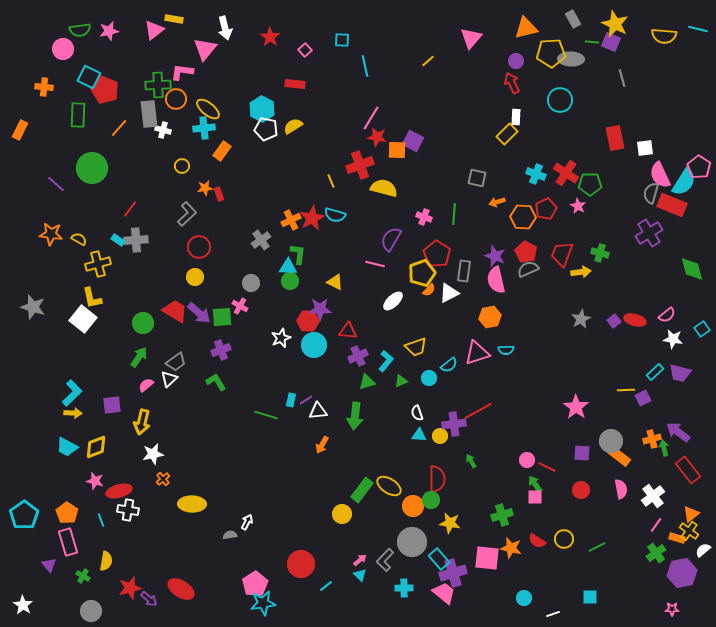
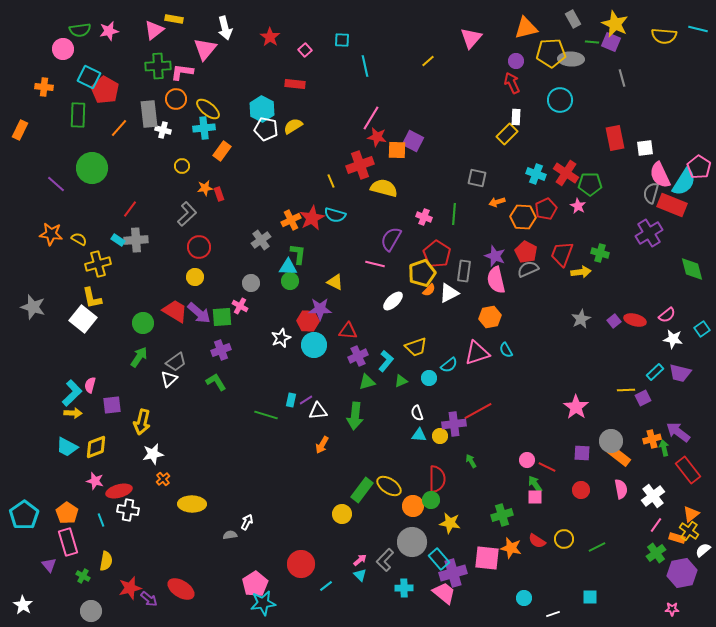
green cross at (158, 85): moved 19 px up
red pentagon at (105, 90): rotated 8 degrees clockwise
cyan semicircle at (506, 350): rotated 63 degrees clockwise
pink semicircle at (146, 385): moved 56 px left; rotated 35 degrees counterclockwise
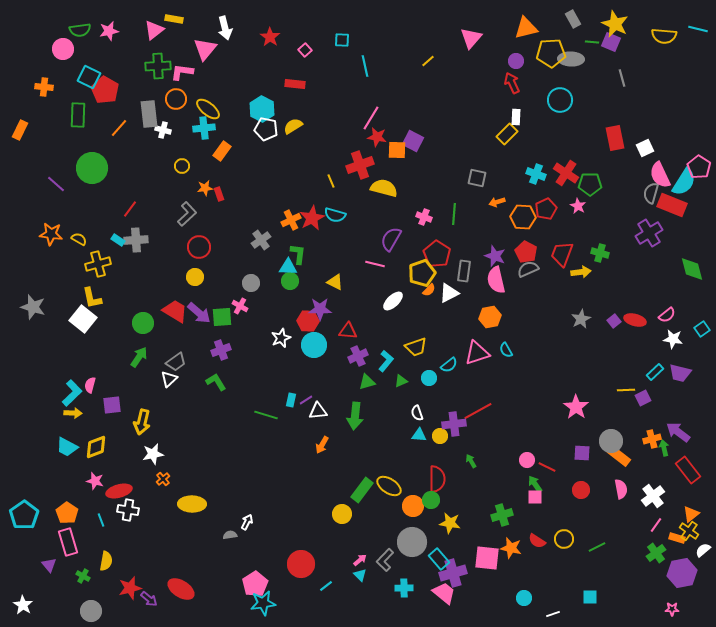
white square at (645, 148): rotated 18 degrees counterclockwise
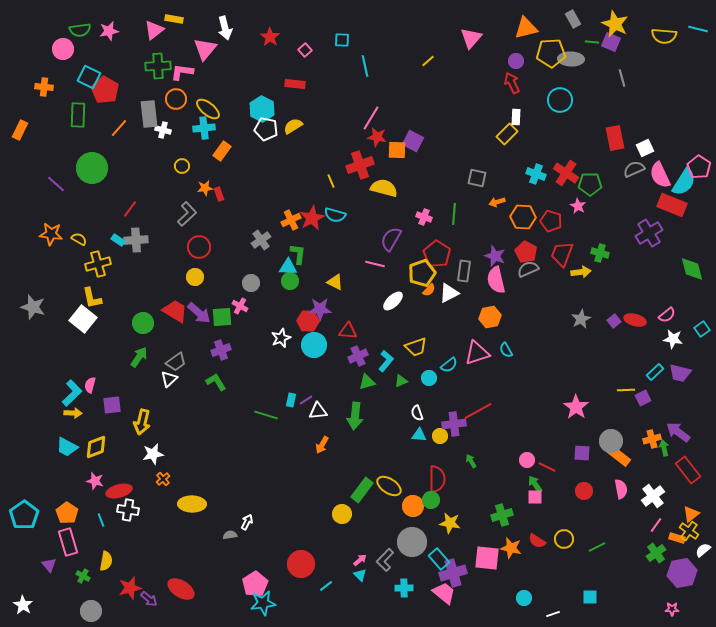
gray semicircle at (651, 193): moved 17 px left, 24 px up; rotated 50 degrees clockwise
red pentagon at (546, 209): moved 5 px right, 12 px down; rotated 30 degrees counterclockwise
red circle at (581, 490): moved 3 px right, 1 px down
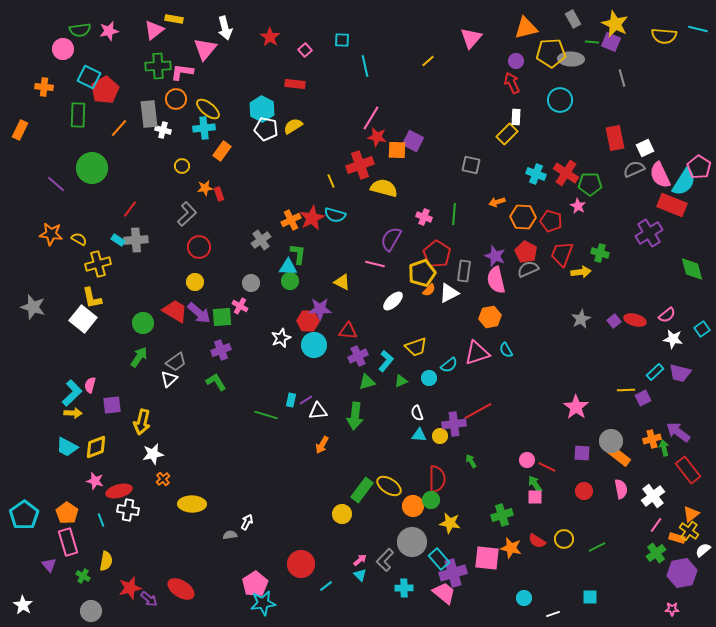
red pentagon at (105, 90): rotated 12 degrees clockwise
gray square at (477, 178): moved 6 px left, 13 px up
yellow circle at (195, 277): moved 5 px down
yellow triangle at (335, 282): moved 7 px right
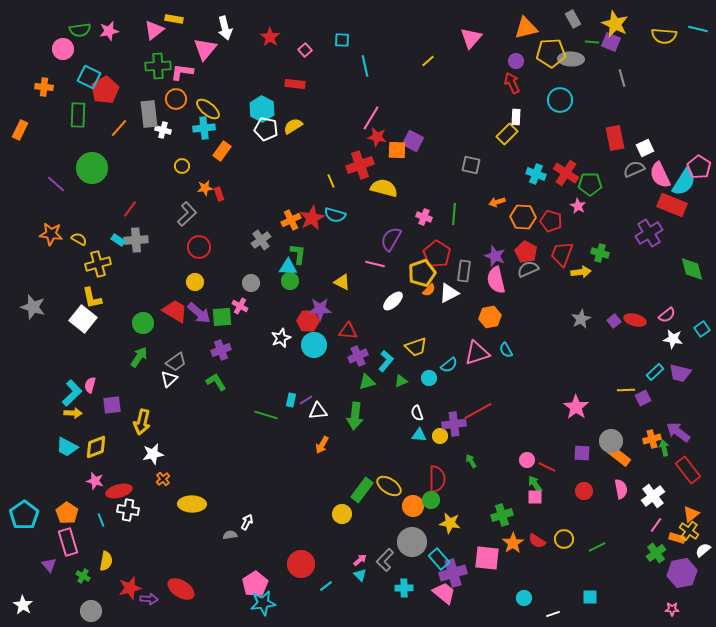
orange star at (511, 548): moved 2 px right, 5 px up; rotated 25 degrees clockwise
purple arrow at (149, 599): rotated 36 degrees counterclockwise
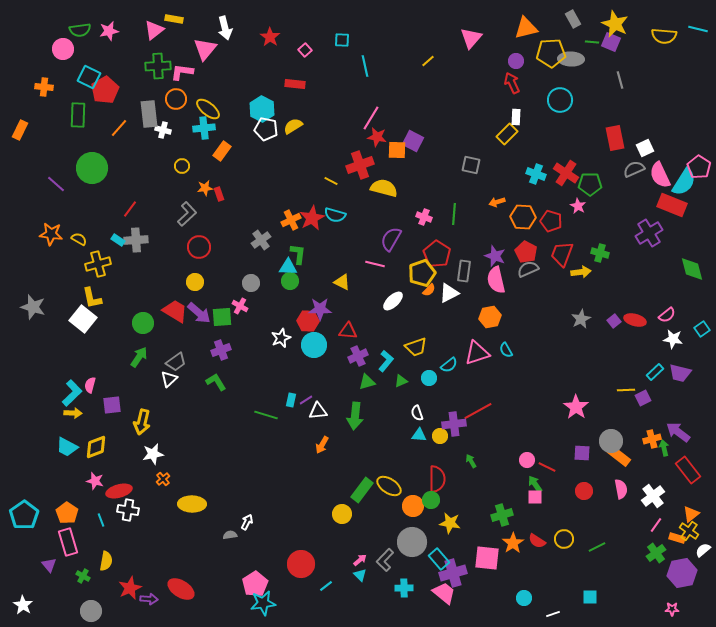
gray line at (622, 78): moved 2 px left, 2 px down
yellow line at (331, 181): rotated 40 degrees counterclockwise
red star at (130, 588): rotated 10 degrees counterclockwise
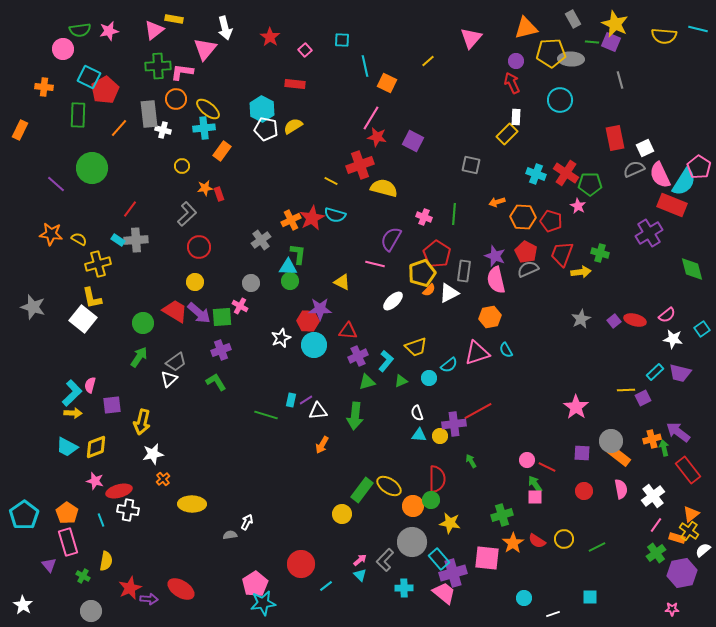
orange square at (397, 150): moved 10 px left, 67 px up; rotated 24 degrees clockwise
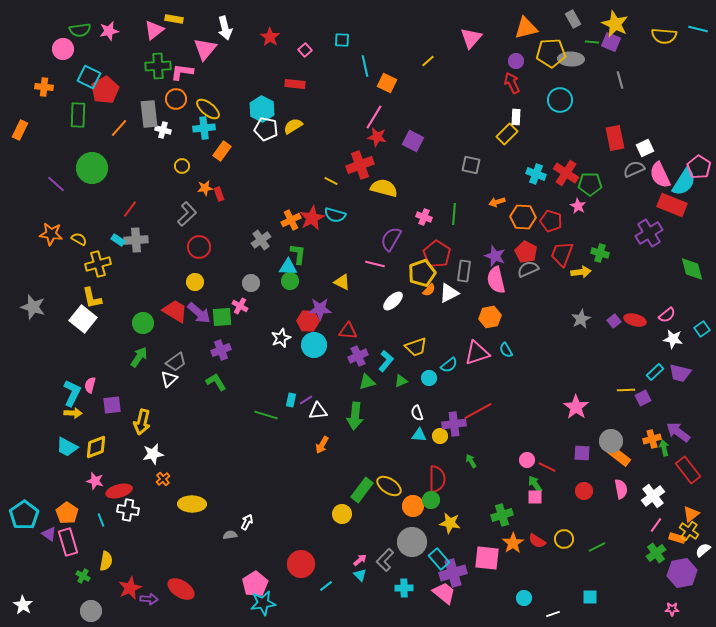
pink line at (371, 118): moved 3 px right, 1 px up
cyan L-shape at (72, 393): rotated 20 degrees counterclockwise
purple triangle at (49, 565): moved 31 px up; rotated 14 degrees counterclockwise
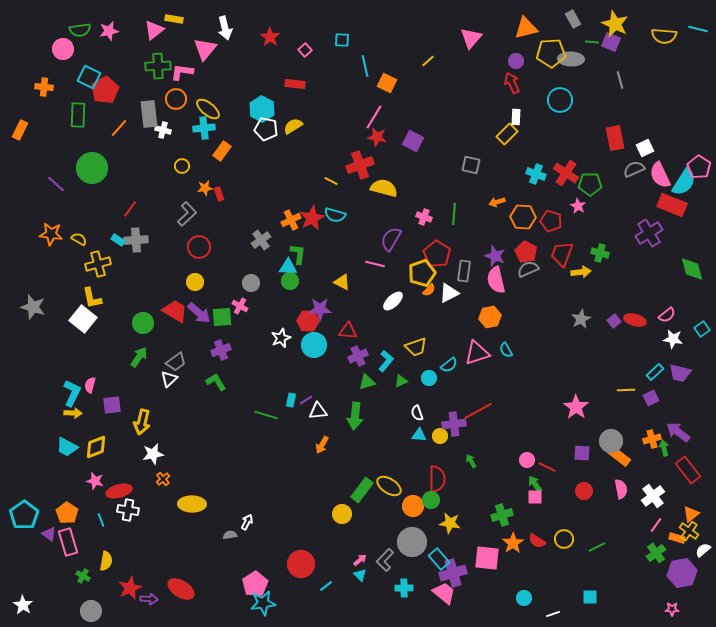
purple square at (643, 398): moved 8 px right
